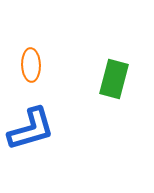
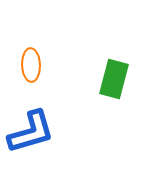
blue L-shape: moved 3 px down
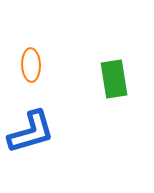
green rectangle: rotated 24 degrees counterclockwise
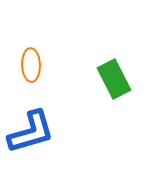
green rectangle: rotated 18 degrees counterclockwise
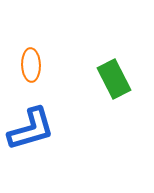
blue L-shape: moved 3 px up
